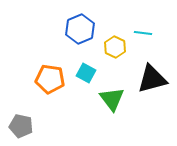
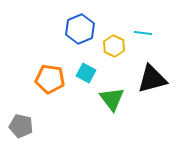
yellow hexagon: moved 1 px left, 1 px up
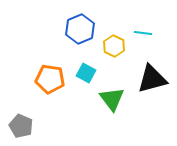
gray pentagon: rotated 10 degrees clockwise
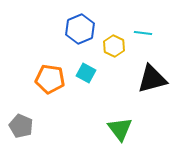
green triangle: moved 8 px right, 30 px down
